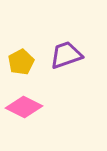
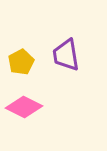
purple trapezoid: rotated 80 degrees counterclockwise
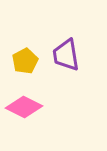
yellow pentagon: moved 4 px right, 1 px up
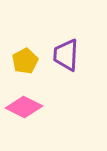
purple trapezoid: rotated 12 degrees clockwise
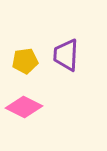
yellow pentagon: rotated 20 degrees clockwise
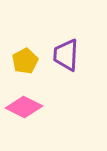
yellow pentagon: rotated 20 degrees counterclockwise
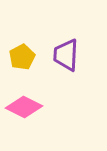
yellow pentagon: moved 3 px left, 4 px up
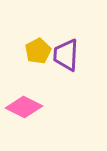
yellow pentagon: moved 16 px right, 6 px up
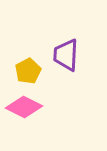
yellow pentagon: moved 10 px left, 20 px down
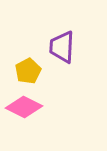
purple trapezoid: moved 4 px left, 8 px up
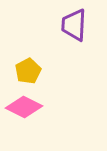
purple trapezoid: moved 12 px right, 22 px up
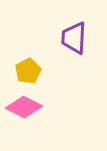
purple trapezoid: moved 13 px down
